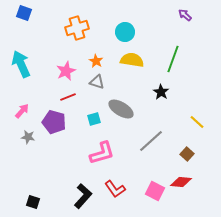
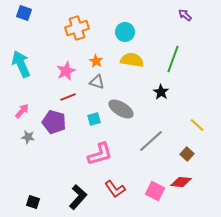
yellow line: moved 3 px down
pink L-shape: moved 2 px left, 1 px down
black L-shape: moved 5 px left, 1 px down
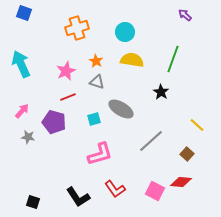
black L-shape: rotated 105 degrees clockwise
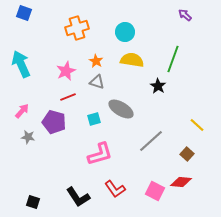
black star: moved 3 px left, 6 px up
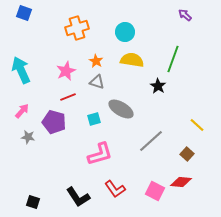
cyan arrow: moved 6 px down
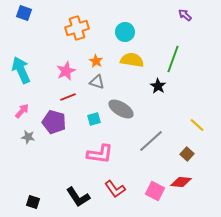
pink L-shape: rotated 24 degrees clockwise
